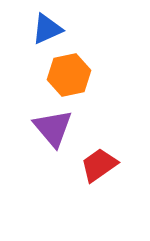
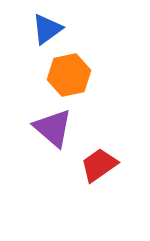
blue triangle: rotated 12 degrees counterclockwise
purple triangle: rotated 9 degrees counterclockwise
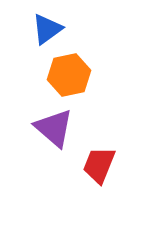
purple triangle: moved 1 px right
red trapezoid: rotated 33 degrees counterclockwise
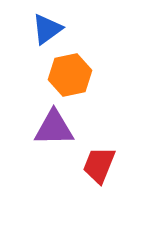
orange hexagon: moved 1 px right
purple triangle: rotated 42 degrees counterclockwise
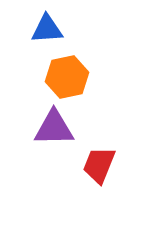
blue triangle: rotated 32 degrees clockwise
orange hexagon: moved 3 px left, 2 px down
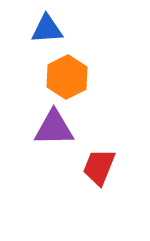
orange hexagon: rotated 15 degrees counterclockwise
red trapezoid: moved 2 px down
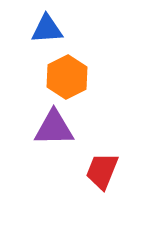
red trapezoid: moved 3 px right, 4 px down
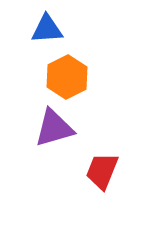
purple triangle: rotated 15 degrees counterclockwise
